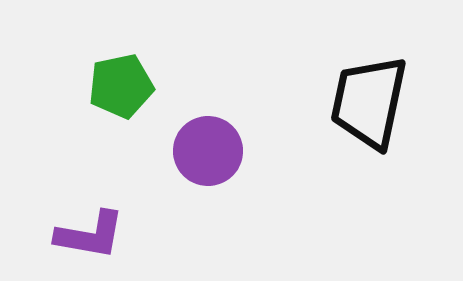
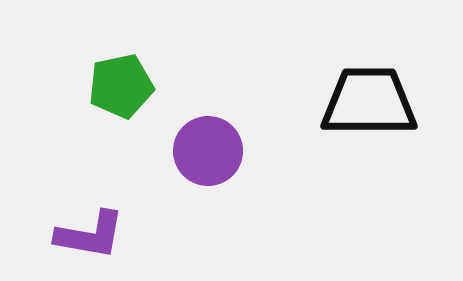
black trapezoid: rotated 78 degrees clockwise
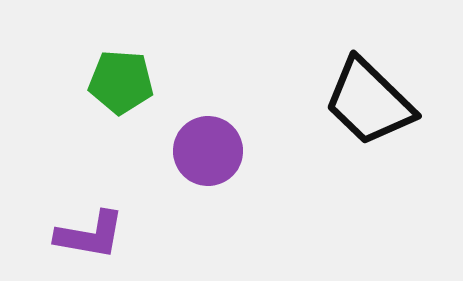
green pentagon: moved 4 px up; rotated 16 degrees clockwise
black trapezoid: rotated 136 degrees counterclockwise
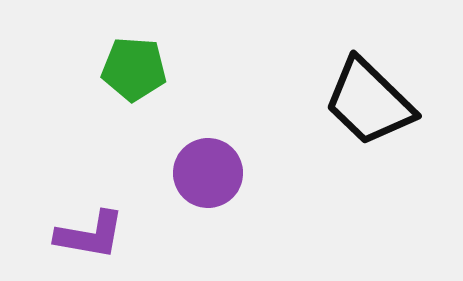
green pentagon: moved 13 px right, 13 px up
purple circle: moved 22 px down
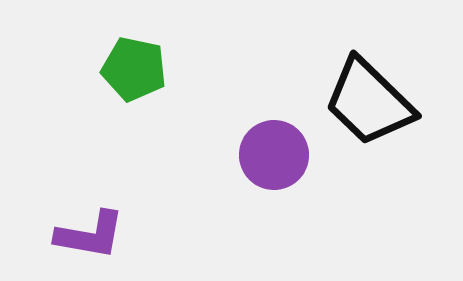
green pentagon: rotated 8 degrees clockwise
purple circle: moved 66 px right, 18 px up
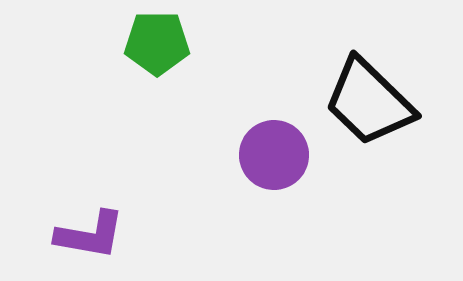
green pentagon: moved 23 px right, 26 px up; rotated 12 degrees counterclockwise
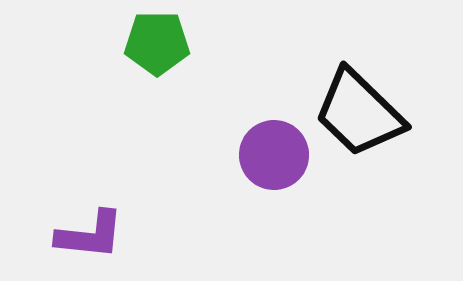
black trapezoid: moved 10 px left, 11 px down
purple L-shape: rotated 4 degrees counterclockwise
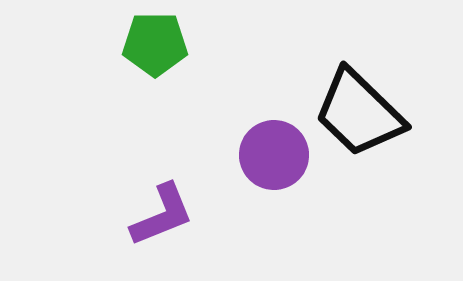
green pentagon: moved 2 px left, 1 px down
purple L-shape: moved 72 px right, 20 px up; rotated 28 degrees counterclockwise
